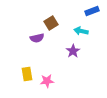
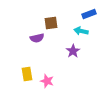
blue rectangle: moved 3 px left, 3 px down
brown square: rotated 24 degrees clockwise
pink star: rotated 24 degrees clockwise
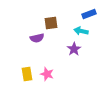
purple star: moved 1 px right, 2 px up
pink star: moved 7 px up
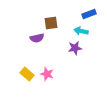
purple star: moved 1 px right, 1 px up; rotated 24 degrees clockwise
yellow rectangle: rotated 40 degrees counterclockwise
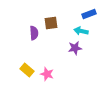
purple semicircle: moved 3 px left, 5 px up; rotated 80 degrees counterclockwise
yellow rectangle: moved 4 px up
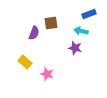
purple semicircle: rotated 24 degrees clockwise
purple star: rotated 24 degrees clockwise
yellow rectangle: moved 2 px left, 8 px up
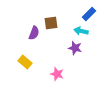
blue rectangle: rotated 24 degrees counterclockwise
pink star: moved 10 px right
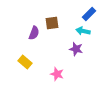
brown square: moved 1 px right
cyan arrow: moved 2 px right
purple star: moved 1 px right, 1 px down
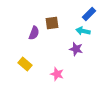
yellow rectangle: moved 2 px down
